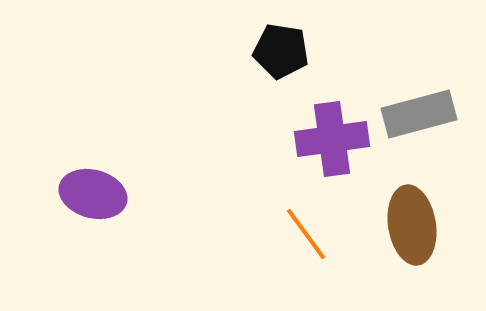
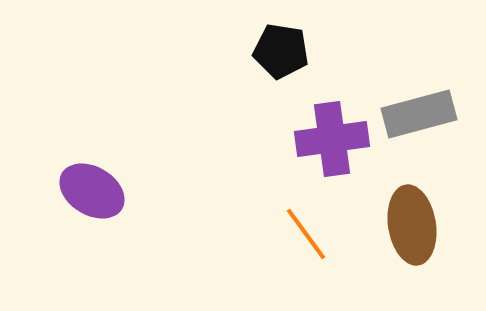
purple ellipse: moved 1 px left, 3 px up; rotated 16 degrees clockwise
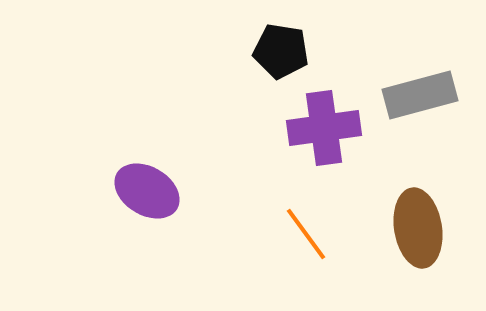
gray rectangle: moved 1 px right, 19 px up
purple cross: moved 8 px left, 11 px up
purple ellipse: moved 55 px right
brown ellipse: moved 6 px right, 3 px down
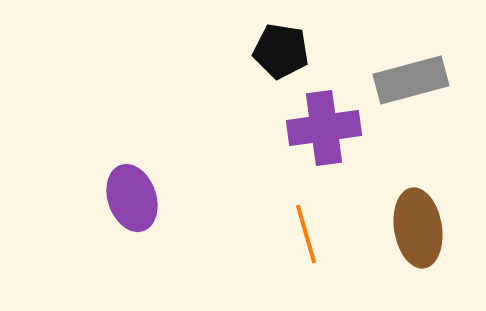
gray rectangle: moved 9 px left, 15 px up
purple ellipse: moved 15 px left, 7 px down; rotated 40 degrees clockwise
orange line: rotated 20 degrees clockwise
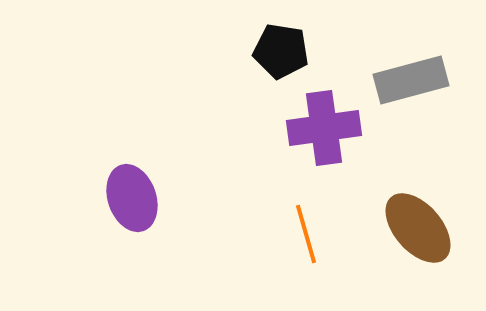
brown ellipse: rotated 32 degrees counterclockwise
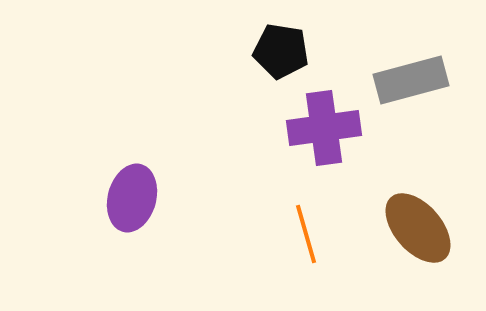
purple ellipse: rotated 34 degrees clockwise
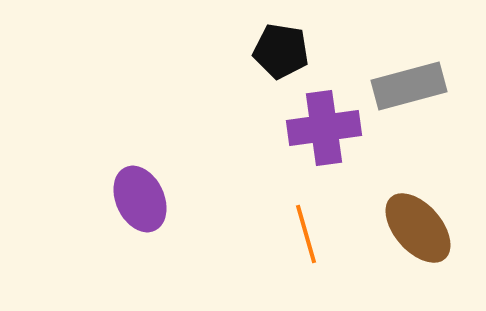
gray rectangle: moved 2 px left, 6 px down
purple ellipse: moved 8 px right, 1 px down; rotated 40 degrees counterclockwise
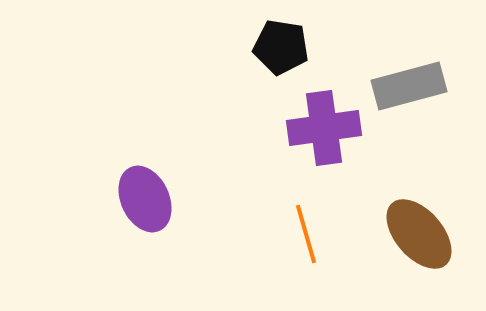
black pentagon: moved 4 px up
purple ellipse: moved 5 px right
brown ellipse: moved 1 px right, 6 px down
